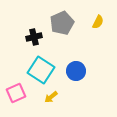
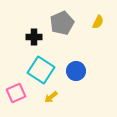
black cross: rotated 14 degrees clockwise
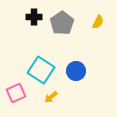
gray pentagon: rotated 10 degrees counterclockwise
black cross: moved 20 px up
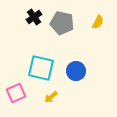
black cross: rotated 35 degrees counterclockwise
gray pentagon: rotated 25 degrees counterclockwise
cyan square: moved 2 px up; rotated 20 degrees counterclockwise
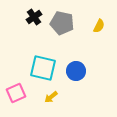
yellow semicircle: moved 1 px right, 4 px down
cyan square: moved 2 px right
